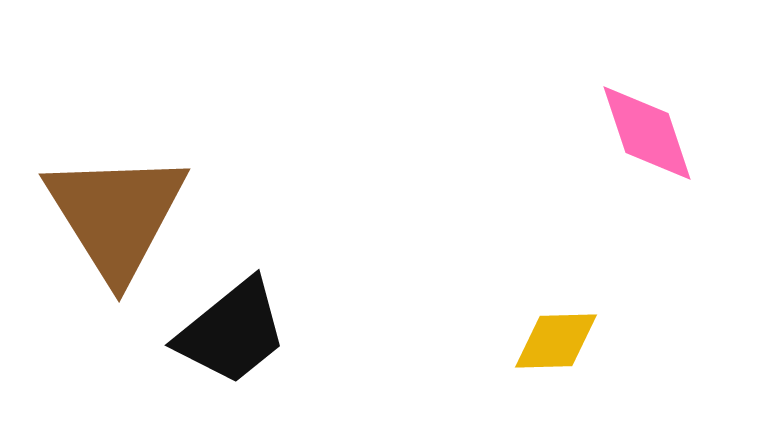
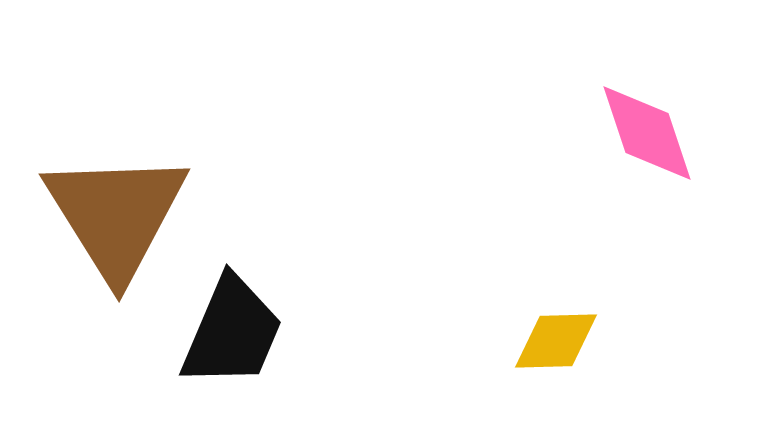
black trapezoid: rotated 28 degrees counterclockwise
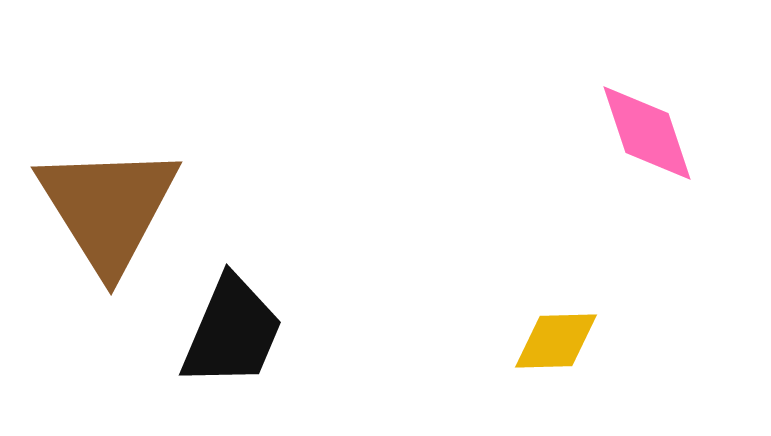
brown triangle: moved 8 px left, 7 px up
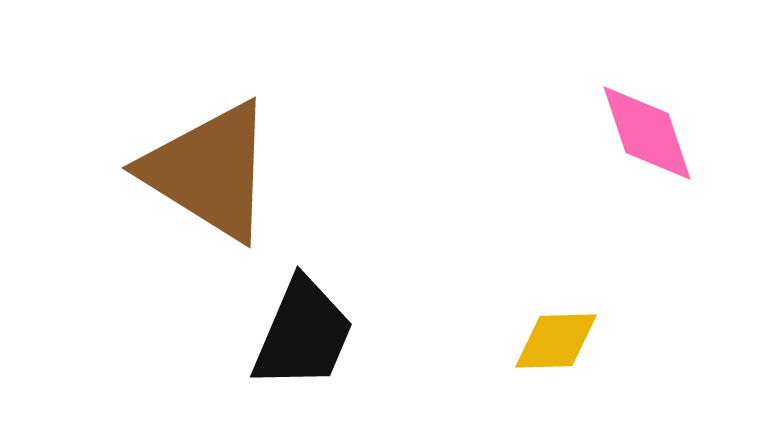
brown triangle: moved 101 px right, 37 px up; rotated 26 degrees counterclockwise
black trapezoid: moved 71 px right, 2 px down
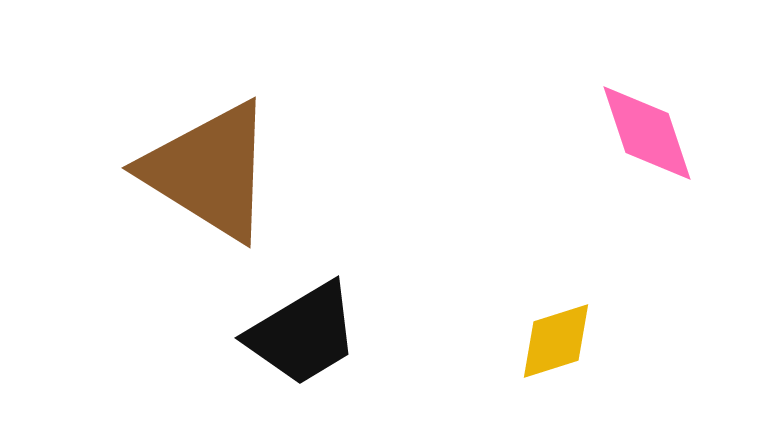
black trapezoid: rotated 36 degrees clockwise
yellow diamond: rotated 16 degrees counterclockwise
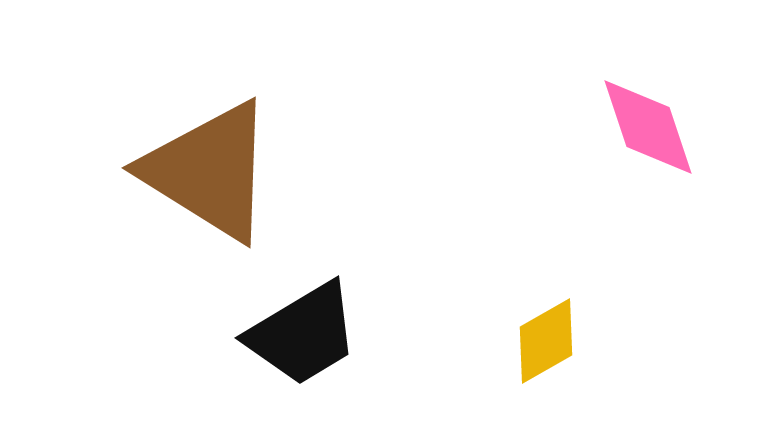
pink diamond: moved 1 px right, 6 px up
yellow diamond: moved 10 px left; rotated 12 degrees counterclockwise
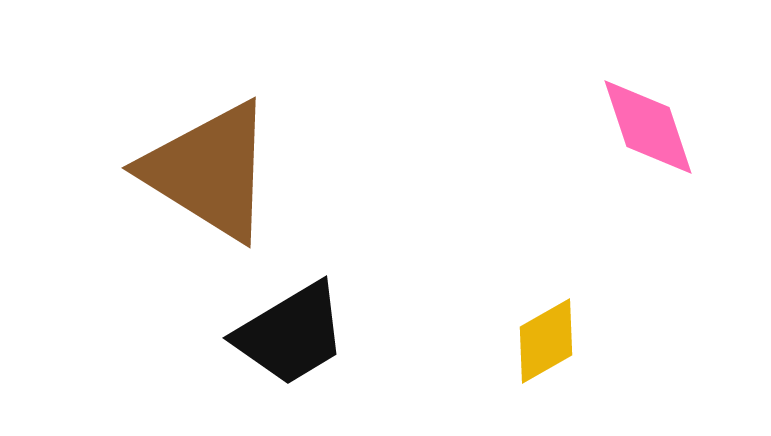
black trapezoid: moved 12 px left
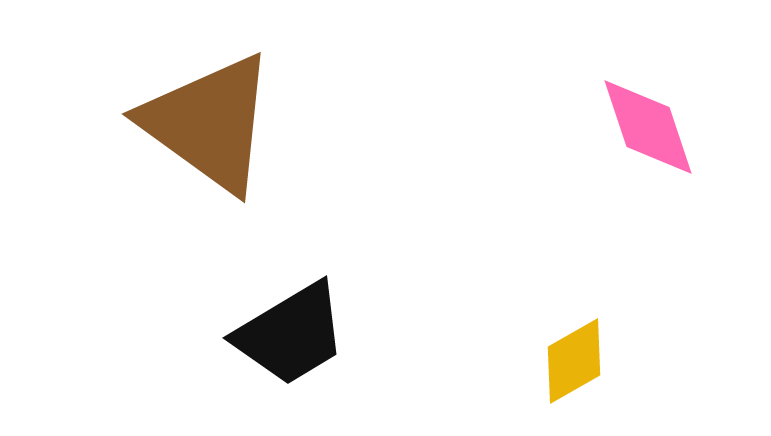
brown triangle: moved 48 px up; rotated 4 degrees clockwise
yellow diamond: moved 28 px right, 20 px down
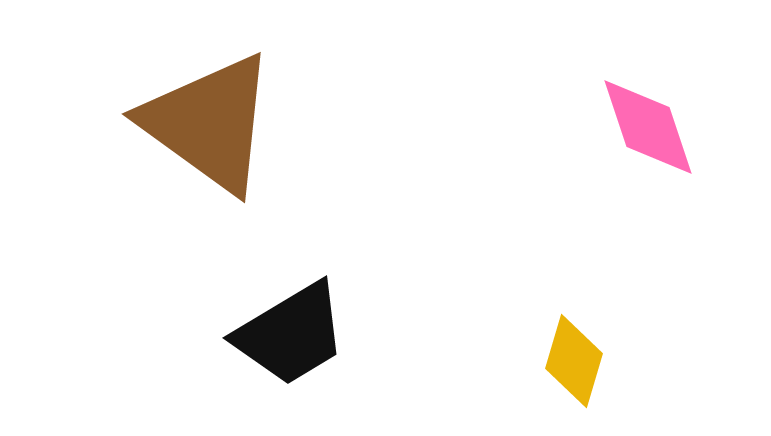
yellow diamond: rotated 44 degrees counterclockwise
